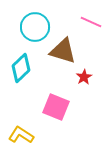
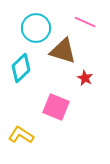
pink line: moved 6 px left
cyan circle: moved 1 px right, 1 px down
red star: moved 1 px right, 1 px down; rotated 14 degrees counterclockwise
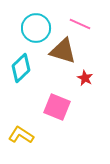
pink line: moved 5 px left, 2 px down
pink square: moved 1 px right
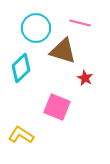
pink line: moved 1 px up; rotated 10 degrees counterclockwise
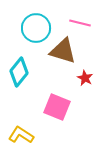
cyan diamond: moved 2 px left, 4 px down; rotated 8 degrees counterclockwise
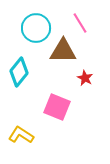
pink line: rotated 45 degrees clockwise
brown triangle: rotated 16 degrees counterclockwise
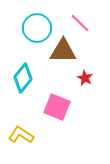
pink line: rotated 15 degrees counterclockwise
cyan circle: moved 1 px right
cyan diamond: moved 4 px right, 6 px down
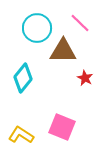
pink square: moved 5 px right, 20 px down
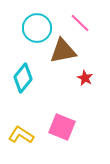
brown triangle: rotated 12 degrees counterclockwise
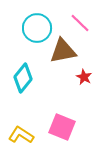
red star: moved 1 px left, 1 px up
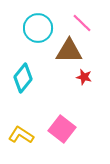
pink line: moved 2 px right
cyan circle: moved 1 px right
brown triangle: moved 6 px right; rotated 12 degrees clockwise
red star: rotated 14 degrees counterclockwise
pink square: moved 2 px down; rotated 16 degrees clockwise
